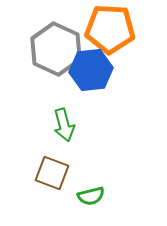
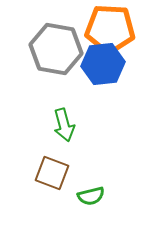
gray hexagon: rotated 15 degrees counterclockwise
blue hexagon: moved 12 px right, 6 px up
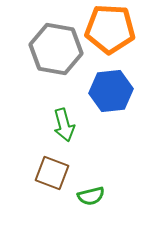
blue hexagon: moved 8 px right, 27 px down
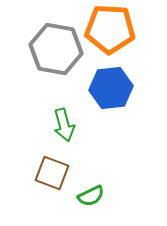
blue hexagon: moved 3 px up
green semicircle: rotated 12 degrees counterclockwise
